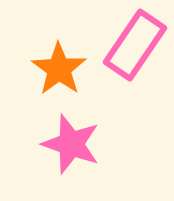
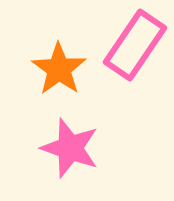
pink star: moved 1 px left, 4 px down
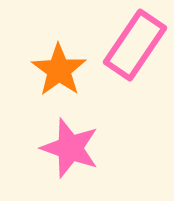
orange star: moved 1 px down
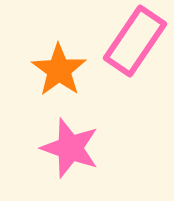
pink rectangle: moved 4 px up
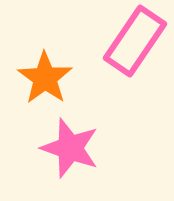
orange star: moved 14 px left, 8 px down
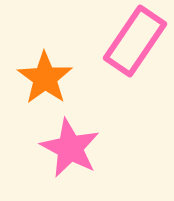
pink star: rotated 8 degrees clockwise
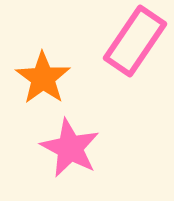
orange star: moved 2 px left
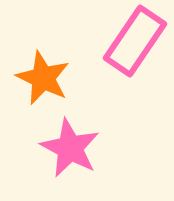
orange star: rotated 10 degrees counterclockwise
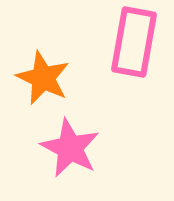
pink rectangle: moved 1 px left, 1 px down; rotated 24 degrees counterclockwise
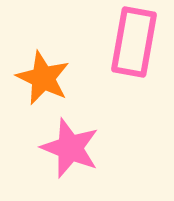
pink star: rotated 6 degrees counterclockwise
